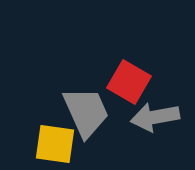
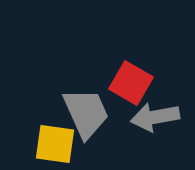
red square: moved 2 px right, 1 px down
gray trapezoid: moved 1 px down
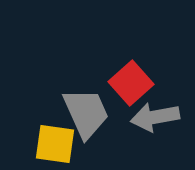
red square: rotated 18 degrees clockwise
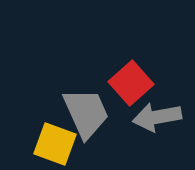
gray arrow: moved 2 px right
yellow square: rotated 12 degrees clockwise
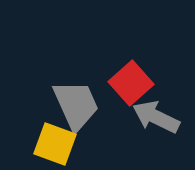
gray trapezoid: moved 10 px left, 8 px up
gray arrow: moved 1 px left; rotated 36 degrees clockwise
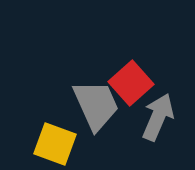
gray trapezoid: moved 20 px right
gray arrow: moved 2 px right; rotated 87 degrees clockwise
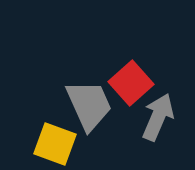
gray trapezoid: moved 7 px left
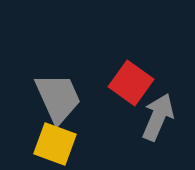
red square: rotated 12 degrees counterclockwise
gray trapezoid: moved 31 px left, 7 px up
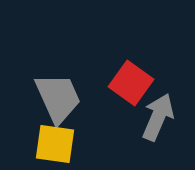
yellow square: rotated 12 degrees counterclockwise
